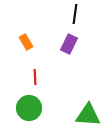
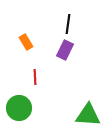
black line: moved 7 px left, 10 px down
purple rectangle: moved 4 px left, 6 px down
green circle: moved 10 px left
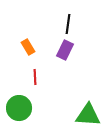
orange rectangle: moved 2 px right, 5 px down
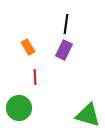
black line: moved 2 px left
purple rectangle: moved 1 px left
green triangle: rotated 12 degrees clockwise
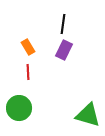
black line: moved 3 px left
red line: moved 7 px left, 5 px up
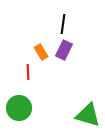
orange rectangle: moved 13 px right, 5 px down
